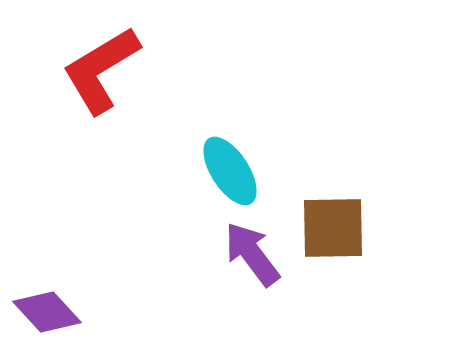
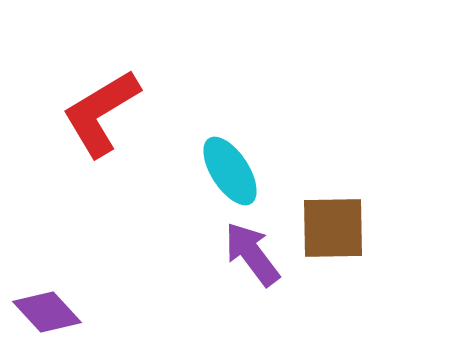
red L-shape: moved 43 px down
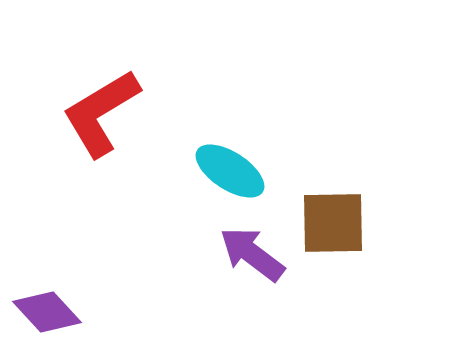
cyan ellipse: rotated 24 degrees counterclockwise
brown square: moved 5 px up
purple arrow: rotated 16 degrees counterclockwise
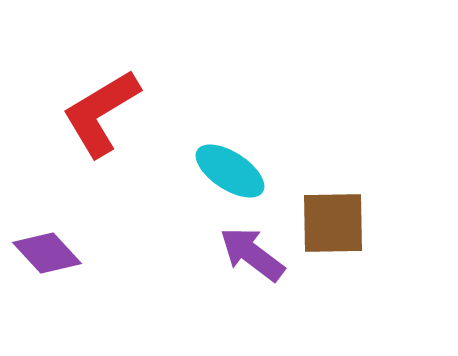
purple diamond: moved 59 px up
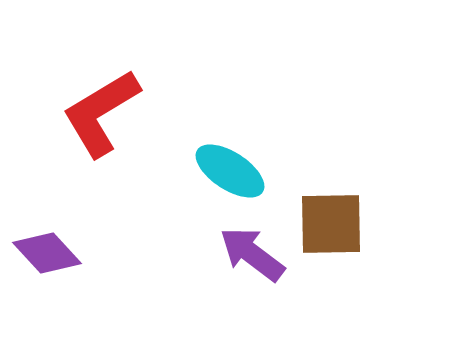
brown square: moved 2 px left, 1 px down
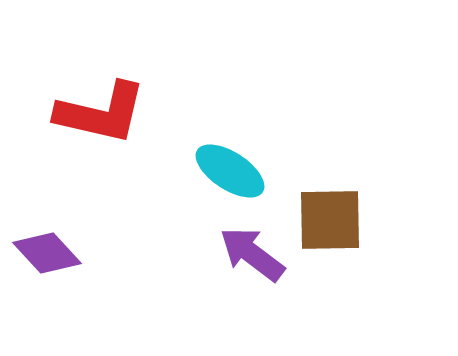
red L-shape: rotated 136 degrees counterclockwise
brown square: moved 1 px left, 4 px up
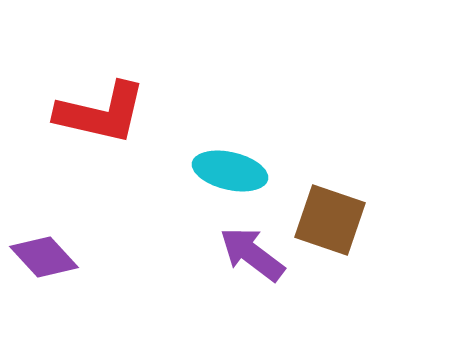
cyan ellipse: rotated 20 degrees counterclockwise
brown square: rotated 20 degrees clockwise
purple diamond: moved 3 px left, 4 px down
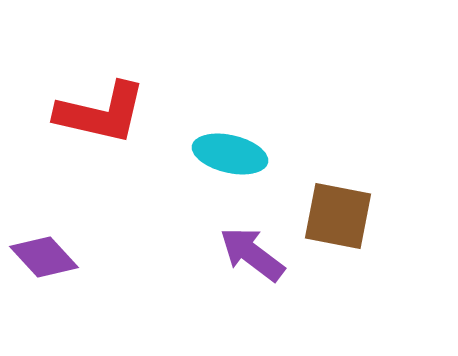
cyan ellipse: moved 17 px up
brown square: moved 8 px right, 4 px up; rotated 8 degrees counterclockwise
